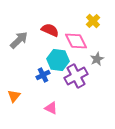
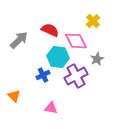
cyan hexagon: moved 3 px up
orange triangle: rotated 24 degrees counterclockwise
pink triangle: rotated 16 degrees counterclockwise
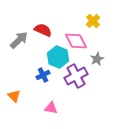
red semicircle: moved 7 px left
cyan hexagon: rotated 15 degrees clockwise
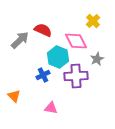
gray arrow: moved 1 px right
purple cross: rotated 25 degrees clockwise
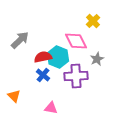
red semicircle: moved 27 px down; rotated 36 degrees counterclockwise
blue cross: rotated 24 degrees counterclockwise
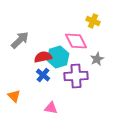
yellow cross: rotated 24 degrees counterclockwise
cyan hexagon: rotated 20 degrees clockwise
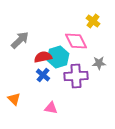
yellow cross: rotated 16 degrees clockwise
gray star: moved 2 px right, 4 px down; rotated 24 degrees clockwise
orange triangle: moved 3 px down
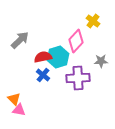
pink diamond: rotated 70 degrees clockwise
gray star: moved 2 px right, 2 px up
purple cross: moved 2 px right, 2 px down
pink triangle: moved 32 px left, 2 px down
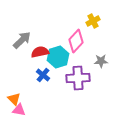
yellow cross: rotated 24 degrees clockwise
gray arrow: moved 2 px right
red semicircle: moved 3 px left, 5 px up
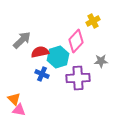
blue cross: moved 1 px left, 1 px up; rotated 16 degrees counterclockwise
